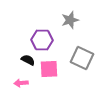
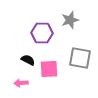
purple hexagon: moved 7 px up
gray square: moved 2 px left; rotated 15 degrees counterclockwise
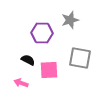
pink square: moved 1 px down
pink arrow: rotated 24 degrees clockwise
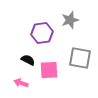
purple hexagon: rotated 10 degrees counterclockwise
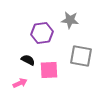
gray star: rotated 24 degrees clockwise
gray square: moved 1 px right, 2 px up
pink arrow: moved 1 px left; rotated 136 degrees clockwise
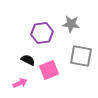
gray star: moved 1 px right, 4 px down
pink square: rotated 18 degrees counterclockwise
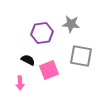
pink arrow: rotated 112 degrees clockwise
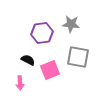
gray square: moved 3 px left, 1 px down
pink square: moved 1 px right
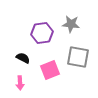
black semicircle: moved 5 px left, 2 px up
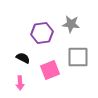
gray square: rotated 10 degrees counterclockwise
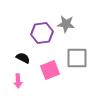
gray star: moved 5 px left
gray square: moved 1 px left, 1 px down
pink arrow: moved 2 px left, 2 px up
